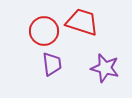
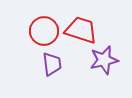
red trapezoid: moved 1 px left, 8 px down
purple star: moved 1 px left, 8 px up; rotated 28 degrees counterclockwise
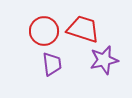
red trapezoid: moved 2 px right, 1 px up
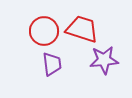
red trapezoid: moved 1 px left
purple star: rotated 8 degrees clockwise
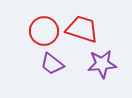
purple star: moved 2 px left, 4 px down
purple trapezoid: rotated 135 degrees clockwise
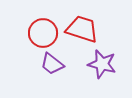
red circle: moved 1 px left, 2 px down
purple star: rotated 20 degrees clockwise
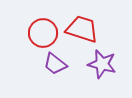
purple trapezoid: moved 3 px right
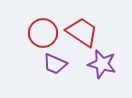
red trapezoid: moved 3 px down; rotated 16 degrees clockwise
purple trapezoid: rotated 15 degrees counterclockwise
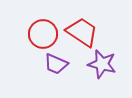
red circle: moved 1 px down
purple trapezoid: moved 1 px right
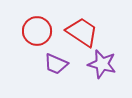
red circle: moved 6 px left, 3 px up
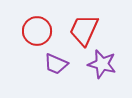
red trapezoid: moved 2 px right, 2 px up; rotated 100 degrees counterclockwise
